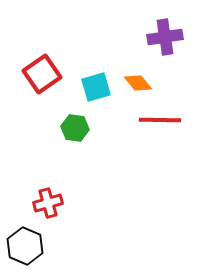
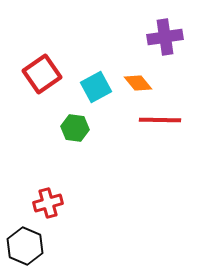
cyan square: rotated 12 degrees counterclockwise
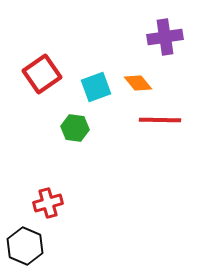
cyan square: rotated 8 degrees clockwise
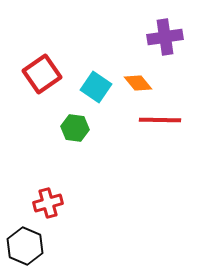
cyan square: rotated 36 degrees counterclockwise
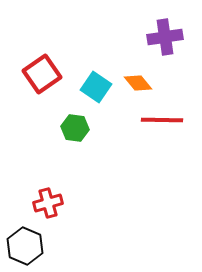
red line: moved 2 px right
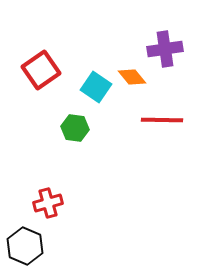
purple cross: moved 12 px down
red square: moved 1 px left, 4 px up
orange diamond: moved 6 px left, 6 px up
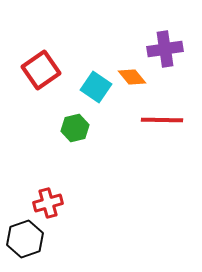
green hexagon: rotated 20 degrees counterclockwise
black hexagon: moved 7 px up; rotated 18 degrees clockwise
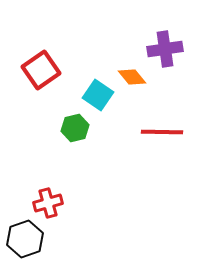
cyan square: moved 2 px right, 8 px down
red line: moved 12 px down
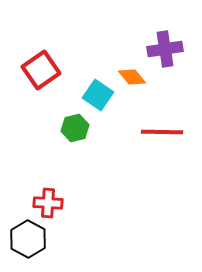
red cross: rotated 20 degrees clockwise
black hexagon: moved 3 px right; rotated 12 degrees counterclockwise
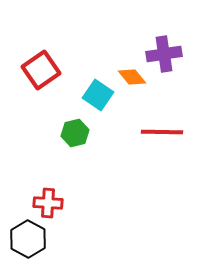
purple cross: moved 1 px left, 5 px down
green hexagon: moved 5 px down
